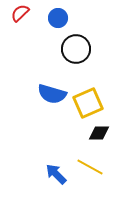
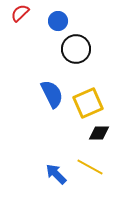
blue circle: moved 3 px down
blue semicircle: rotated 132 degrees counterclockwise
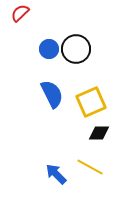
blue circle: moved 9 px left, 28 px down
yellow square: moved 3 px right, 1 px up
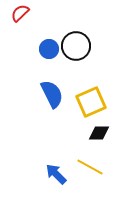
black circle: moved 3 px up
